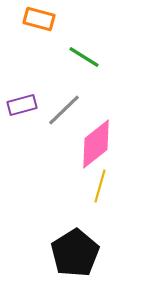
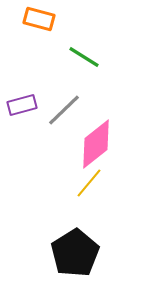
yellow line: moved 11 px left, 3 px up; rotated 24 degrees clockwise
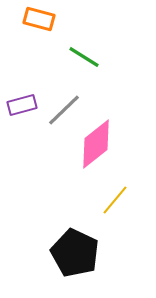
yellow line: moved 26 px right, 17 px down
black pentagon: rotated 15 degrees counterclockwise
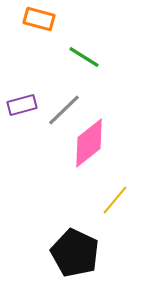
pink diamond: moved 7 px left, 1 px up
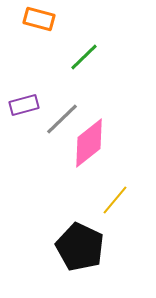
green line: rotated 76 degrees counterclockwise
purple rectangle: moved 2 px right
gray line: moved 2 px left, 9 px down
black pentagon: moved 5 px right, 6 px up
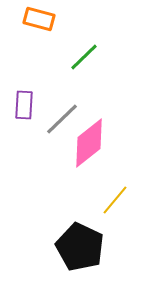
purple rectangle: rotated 72 degrees counterclockwise
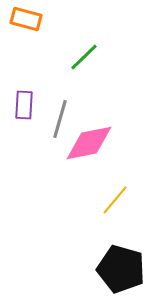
orange rectangle: moved 13 px left
gray line: moved 2 px left; rotated 30 degrees counterclockwise
pink diamond: rotated 27 degrees clockwise
black pentagon: moved 41 px right, 22 px down; rotated 9 degrees counterclockwise
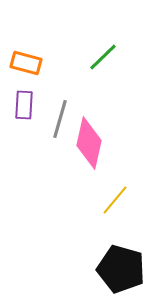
orange rectangle: moved 44 px down
green line: moved 19 px right
pink diamond: rotated 66 degrees counterclockwise
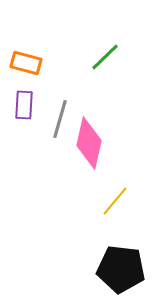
green line: moved 2 px right
yellow line: moved 1 px down
black pentagon: rotated 9 degrees counterclockwise
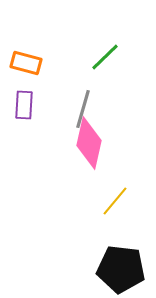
gray line: moved 23 px right, 10 px up
